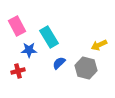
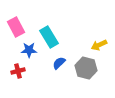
pink rectangle: moved 1 px left, 1 px down
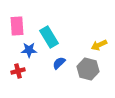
pink rectangle: moved 1 px right, 1 px up; rotated 24 degrees clockwise
gray hexagon: moved 2 px right, 1 px down
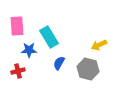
blue semicircle: rotated 16 degrees counterclockwise
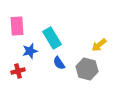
cyan rectangle: moved 3 px right, 1 px down
yellow arrow: rotated 14 degrees counterclockwise
blue star: moved 1 px right, 1 px down; rotated 14 degrees counterclockwise
blue semicircle: rotated 64 degrees counterclockwise
gray hexagon: moved 1 px left
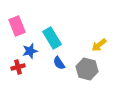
pink rectangle: rotated 18 degrees counterclockwise
red cross: moved 4 px up
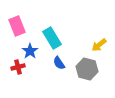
blue star: rotated 21 degrees counterclockwise
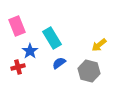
blue semicircle: rotated 88 degrees clockwise
gray hexagon: moved 2 px right, 2 px down
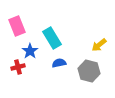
blue semicircle: rotated 24 degrees clockwise
